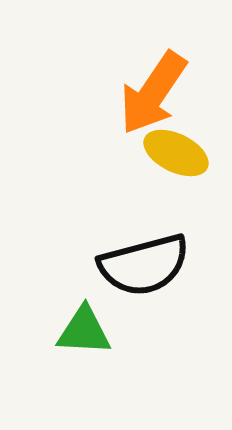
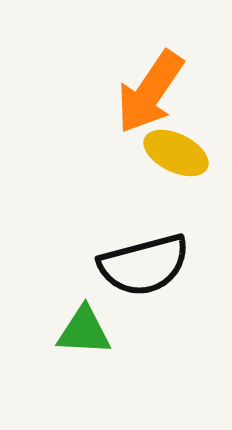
orange arrow: moved 3 px left, 1 px up
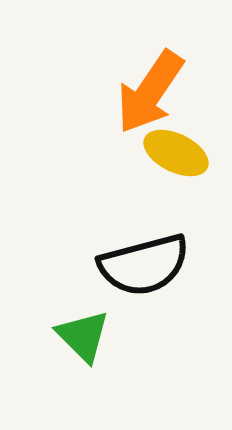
green triangle: moved 1 px left, 5 px down; rotated 42 degrees clockwise
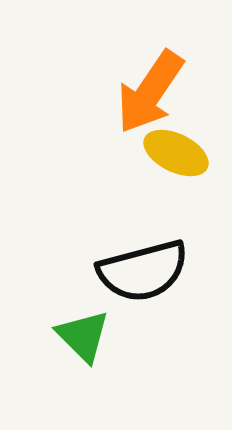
black semicircle: moved 1 px left, 6 px down
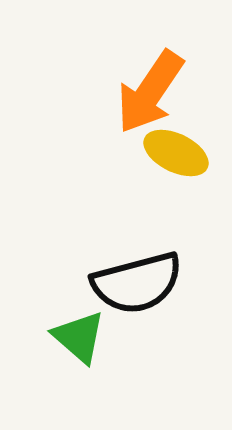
black semicircle: moved 6 px left, 12 px down
green triangle: moved 4 px left, 1 px down; rotated 4 degrees counterclockwise
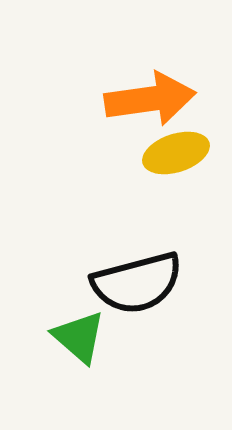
orange arrow: moved 7 px down; rotated 132 degrees counterclockwise
yellow ellipse: rotated 44 degrees counterclockwise
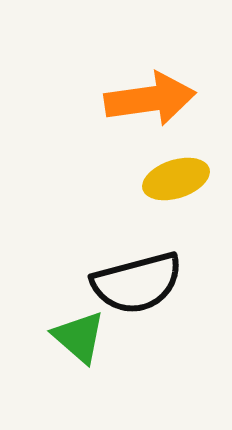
yellow ellipse: moved 26 px down
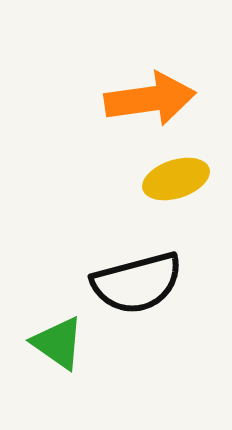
green triangle: moved 21 px left, 6 px down; rotated 6 degrees counterclockwise
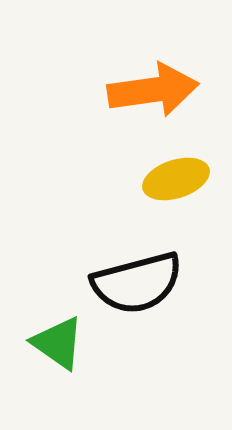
orange arrow: moved 3 px right, 9 px up
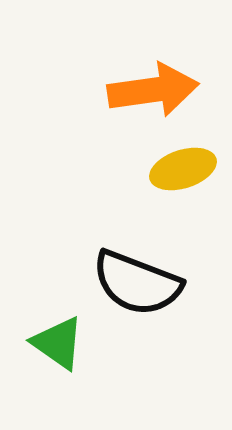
yellow ellipse: moved 7 px right, 10 px up
black semicircle: rotated 36 degrees clockwise
